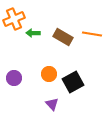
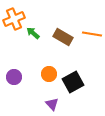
green arrow: rotated 40 degrees clockwise
purple circle: moved 1 px up
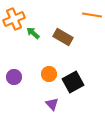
orange line: moved 19 px up
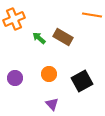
green arrow: moved 6 px right, 5 px down
purple circle: moved 1 px right, 1 px down
black square: moved 9 px right, 1 px up
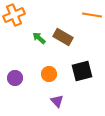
orange cross: moved 4 px up
black square: moved 10 px up; rotated 15 degrees clockwise
purple triangle: moved 5 px right, 3 px up
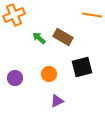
black square: moved 4 px up
purple triangle: rotated 48 degrees clockwise
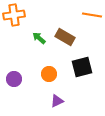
orange cross: rotated 15 degrees clockwise
brown rectangle: moved 2 px right
purple circle: moved 1 px left, 1 px down
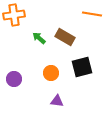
orange line: moved 1 px up
orange circle: moved 2 px right, 1 px up
purple triangle: rotated 32 degrees clockwise
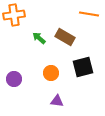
orange line: moved 3 px left
black square: moved 1 px right
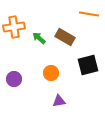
orange cross: moved 12 px down
black square: moved 5 px right, 2 px up
purple triangle: moved 2 px right; rotated 16 degrees counterclockwise
